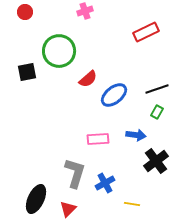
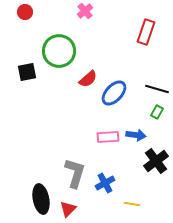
pink cross: rotated 21 degrees counterclockwise
red rectangle: rotated 45 degrees counterclockwise
black line: rotated 35 degrees clockwise
blue ellipse: moved 2 px up; rotated 8 degrees counterclockwise
pink rectangle: moved 10 px right, 2 px up
black ellipse: moved 5 px right; rotated 36 degrees counterclockwise
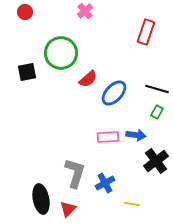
green circle: moved 2 px right, 2 px down
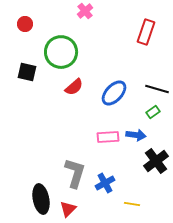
red circle: moved 12 px down
green circle: moved 1 px up
black square: rotated 24 degrees clockwise
red semicircle: moved 14 px left, 8 px down
green rectangle: moved 4 px left; rotated 24 degrees clockwise
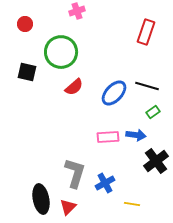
pink cross: moved 8 px left; rotated 21 degrees clockwise
black line: moved 10 px left, 3 px up
red triangle: moved 2 px up
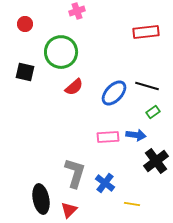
red rectangle: rotated 65 degrees clockwise
black square: moved 2 px left
blue cross: rotated 24 degrees counterclockwise
red triangle: moved 1 px right, 3 px down
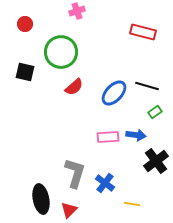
red rectangle: moved 3 px left; rotated 20 degrees clockwise
green rectangle: moved 2 px right
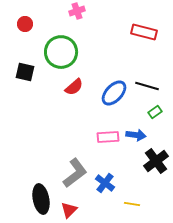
red rectangle: moved 1 px right
gray L-shape: rotated 36 degrees clockwise
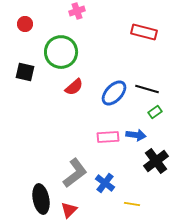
black line: moved 3 px down
